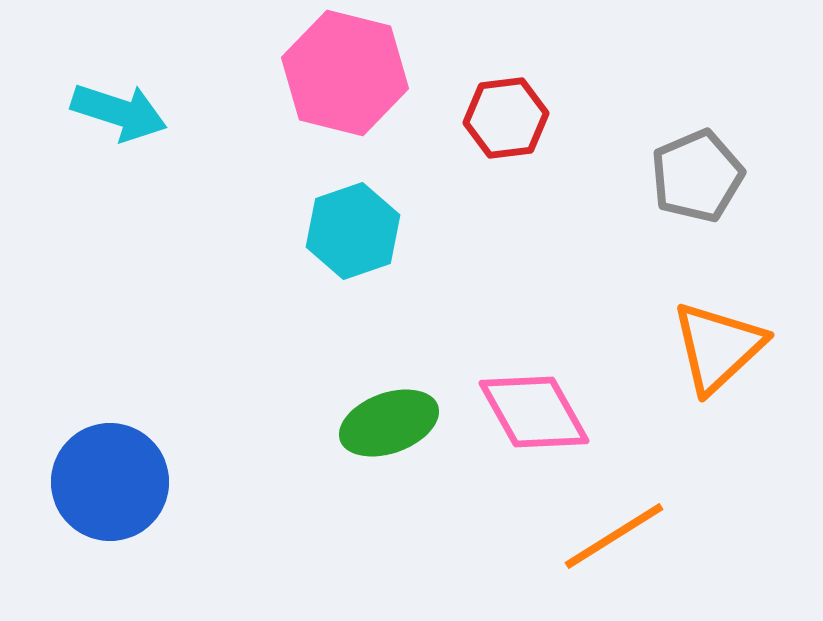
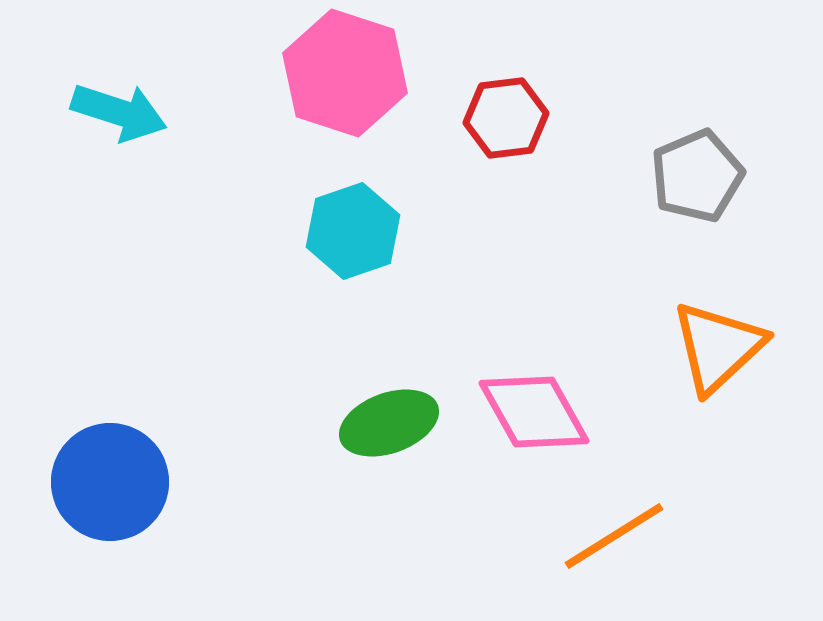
pink hexagon: rotated 4 degrees clockwise
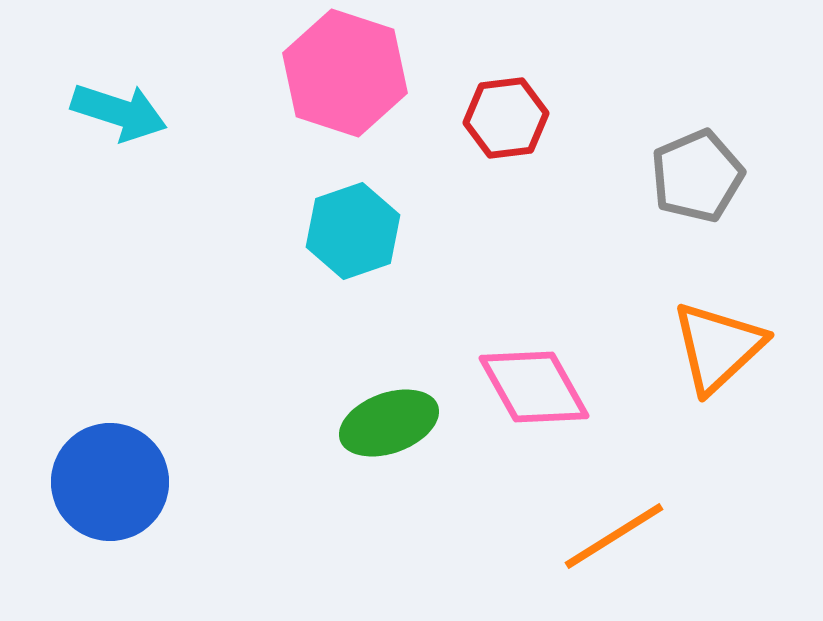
pink diamond: moved 25 px up
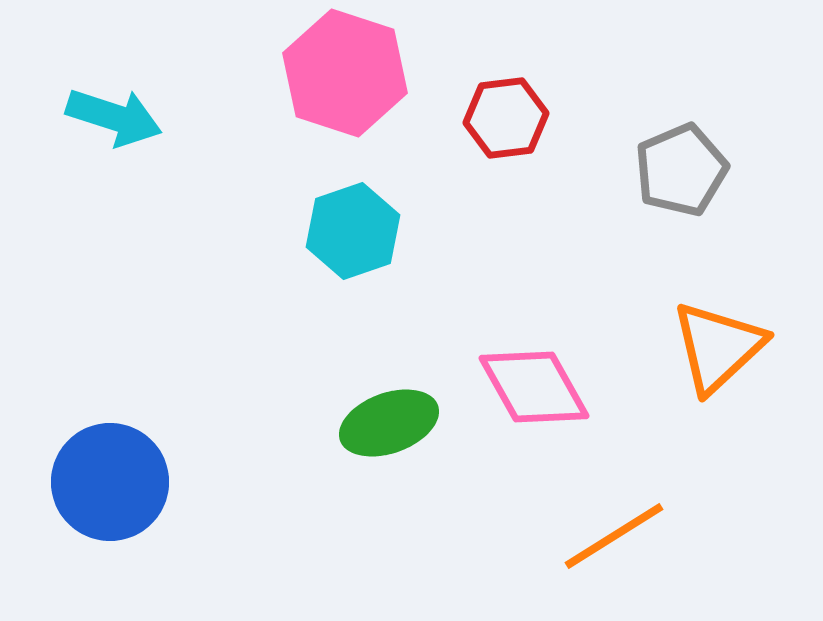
cyan arrow: moved 5 px left, 5 px down
gray pentagon: moved 16 px left, 6 px up
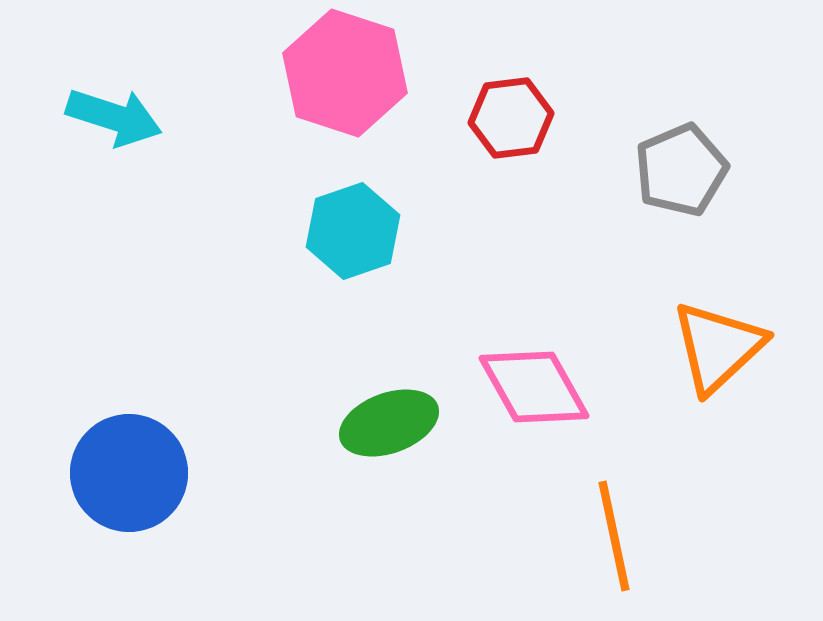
red hexagon: moved 5 px right
blue circle: moved 19 px right, 9 px up
orange line: rotated 70 degrees counterclockwise
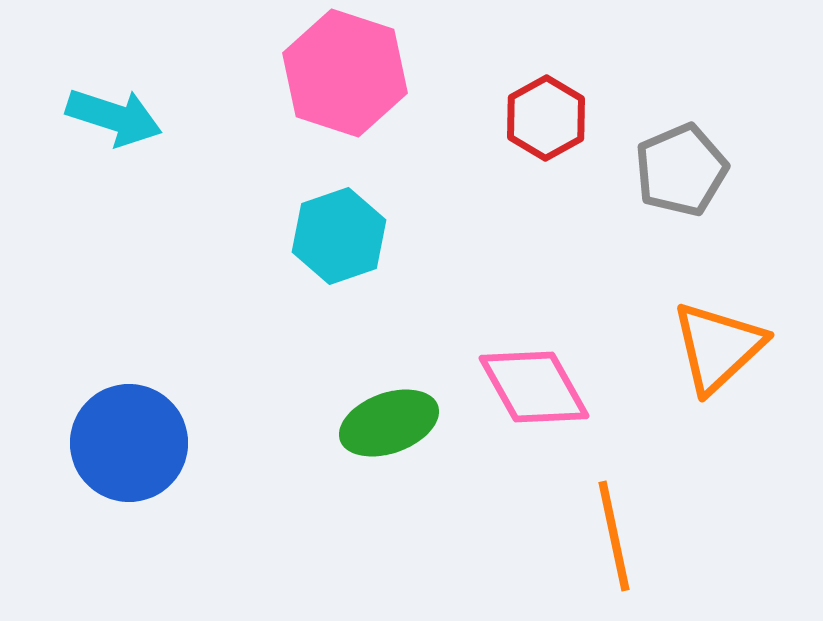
red hexagon: moved 35 px right; rotated 22 degrees counterclockwise
cyan hexagon: moved 14 px left, 5 px down
blue circle: moved 30 px up
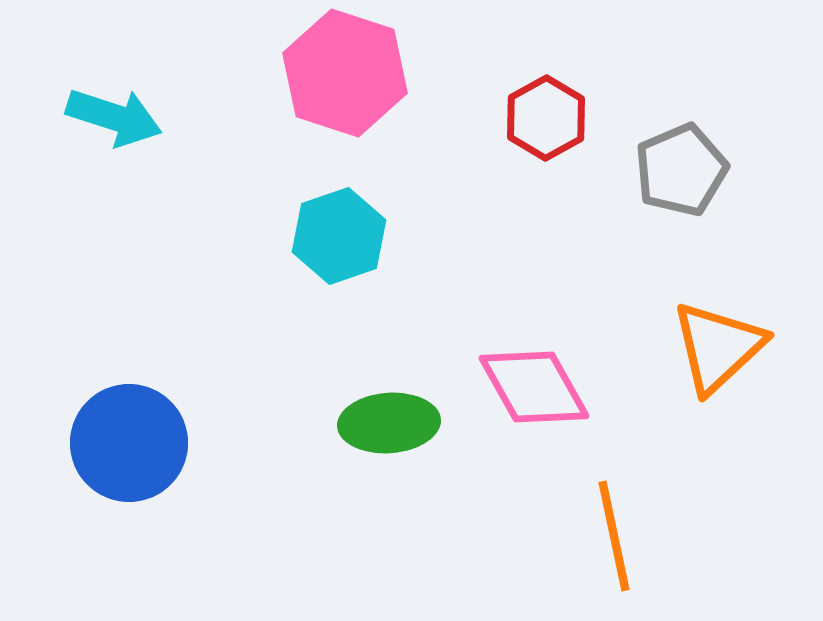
green ellipse: rotated 16 degrees clockwise
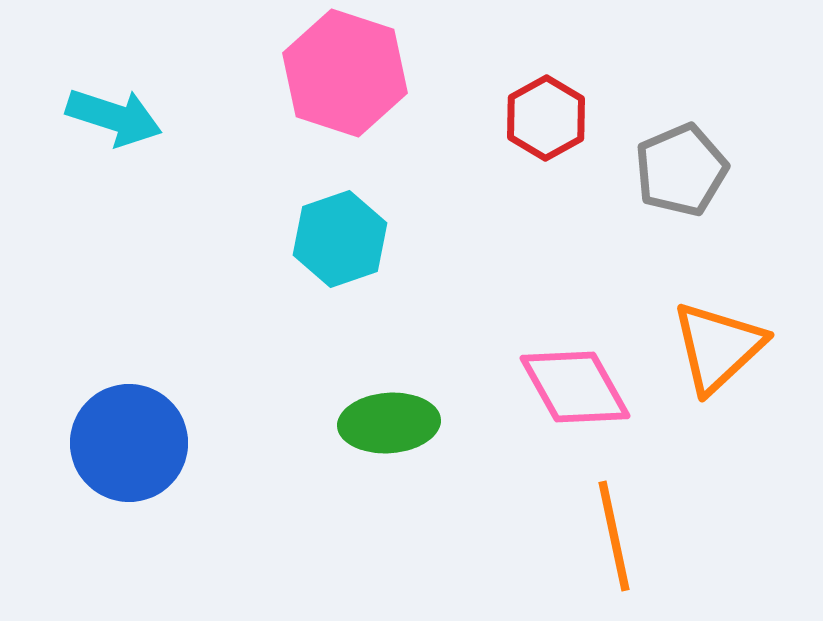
cyan hexagon: moved 1 px right, 3 px down
pink diamond: moved 41 px right
